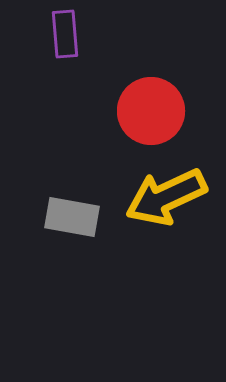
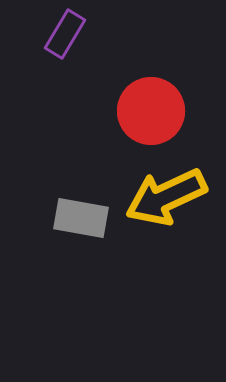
purple rectangle: rotated 36 degrees clockwise
gray rectangle: moved 9 px right, 1 px down
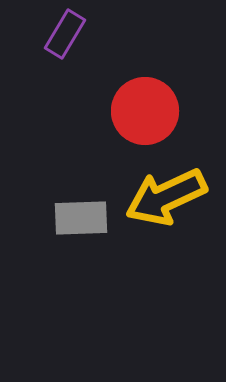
red circle: moved 6 px left
gray rectangle: rotated 12 degrees counterclockwise
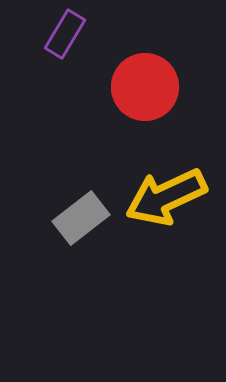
red circle: moved 24 px up
gray rectangle: rotated 36 degrees counterclockwise
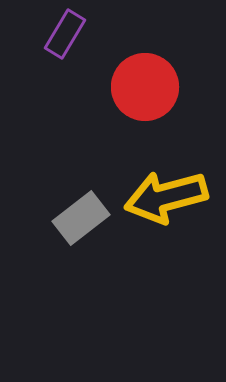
yellow arrow: rotated 10 degrees clockwise
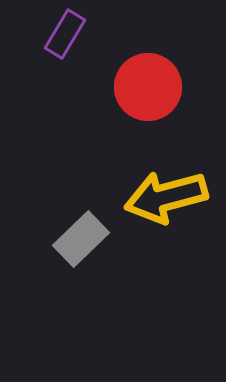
red circle: moved 3 px right
gray rectangle: moved 21 px down; rotated 6 degrees counterclockwise
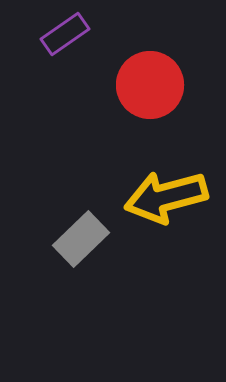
purple rectangle: rotated 24 degrees clockwise
red circle: moved 2 px right, 2 px up
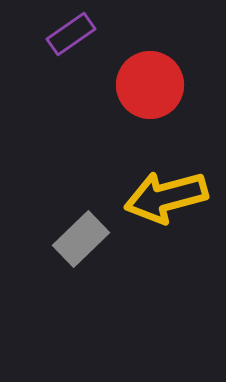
purple rectangle: moved 6 px right
